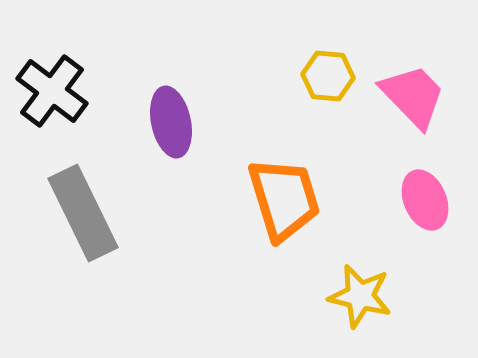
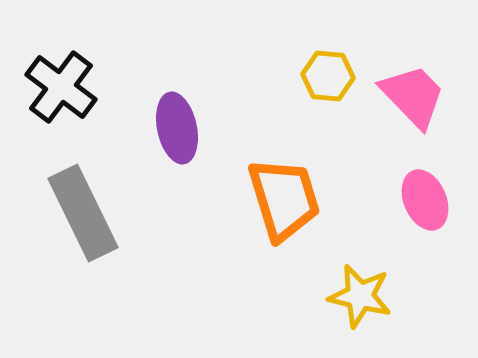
black cross: moved 9 px right, 4 px up
purple ellipse: moved 6 px right, 6 px down
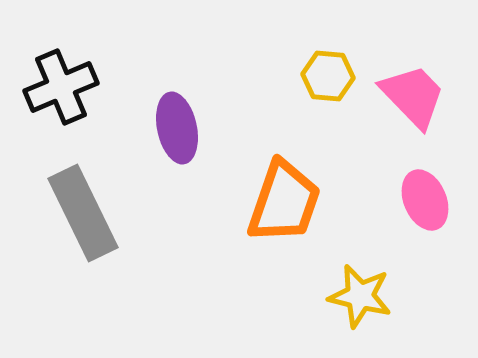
black cross: rotated 30 degrees clockwise
orange trapezoid: moved 3 px down; rotated 36 degrees clockwise
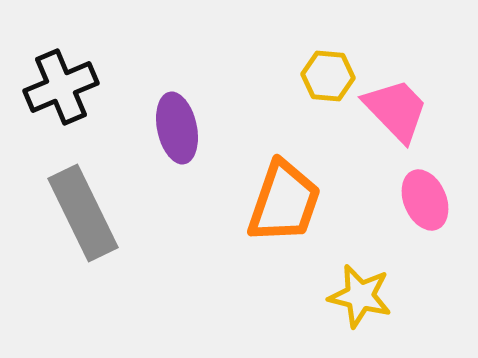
pink trapezoid: moved 17 px left, 14 px down
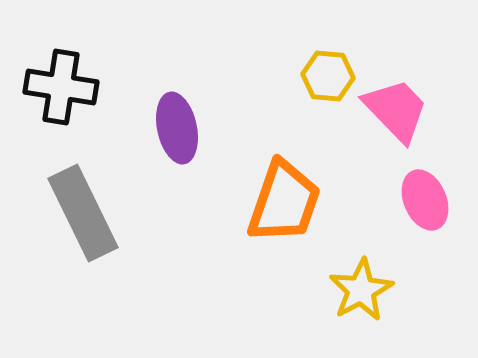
black cross: rotated 32 degrees clockwise
yellow star: moved 1 px right, 6 px up; rotated 30 degrees clockwise
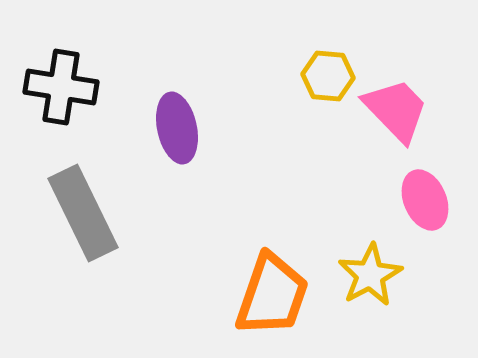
orange trapezoid: moved 12 px left, 93 px down
yellow star: moved 9 px right, 15 px up
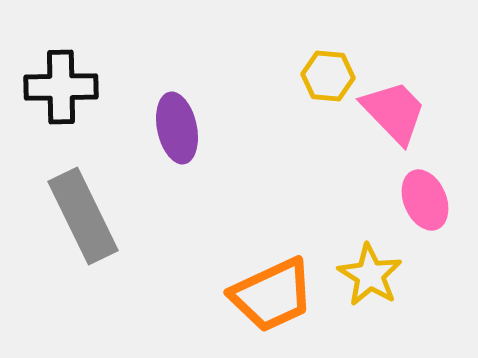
black cross: rotated 10 degrees counterclockwise
pink trapezoid: moved 2 px left, 2 px down
gray rectangle: moved 3 px down
yellow star: rotated 12 degrees counterclockwise
orange trapezoid: rotated 46 degrees clockwise
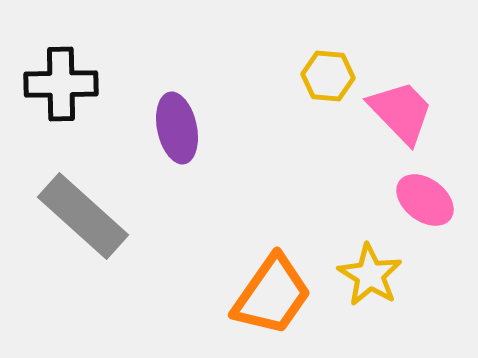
black cross: moved 3 px up
pink trapezoid: moved 7 px right
pink ellipse: rotated 30 degrees counterclockwise
gray rectangle: rotated 22 degrees counterclockwise
orange trapezoid: rotated 30 degrees counterclockwise
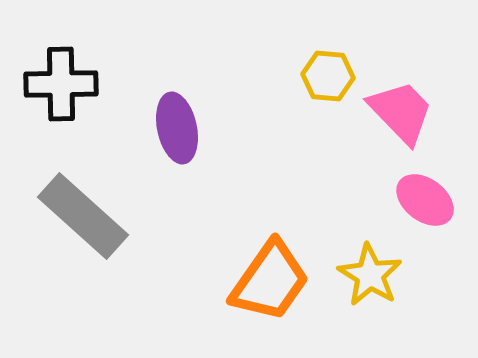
orange trapezoid: moved 2 px left, 14 px up
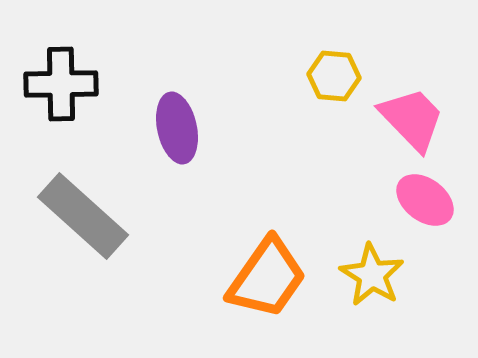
yellow hexagon: moved 6 px right
pink trapezoid: moved 11 px right, 7 px down
yellow star: moved 2 px right
orange trapezoid: moved 3 px left, 3 px up
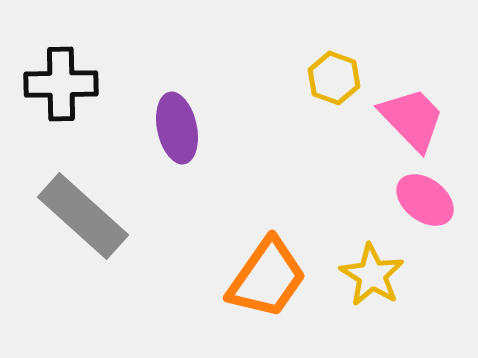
yellow hexagon: moved 2 px down; rotated 15 degrees clockwise
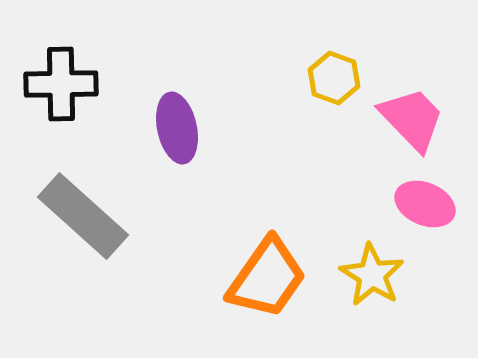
pink ellipse: moved 4 px down; rotated 14 degrees counterclockwise
